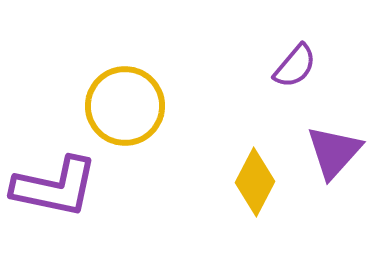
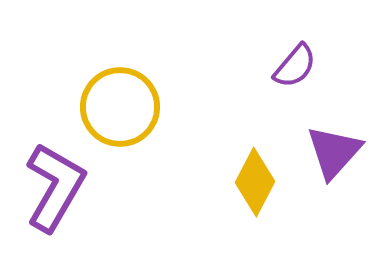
yellow circle: moved 5 px left, 1 px down
purple L-shape: rotated 72 degrees counterclockwise
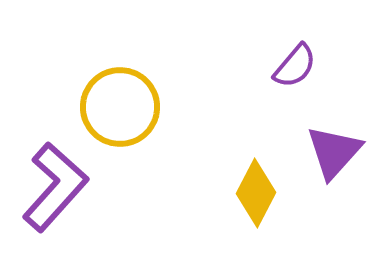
yellow diamond: moved 1 px right, 11 px down
purple L-shape: rotated 12 degrees clockwise
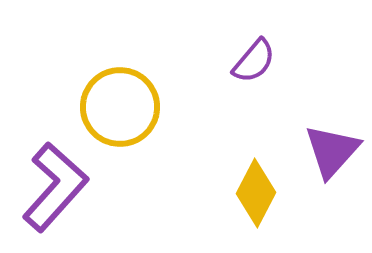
purple semicircle: moved 41 px left, 5 px up
purple triangle: moved 2 px left, 1 px up
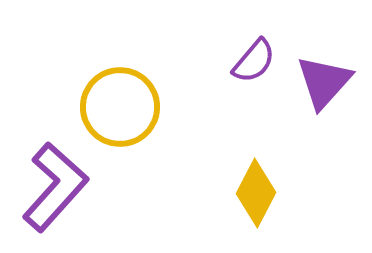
purple triangle: moved 8 px left, 69 px up
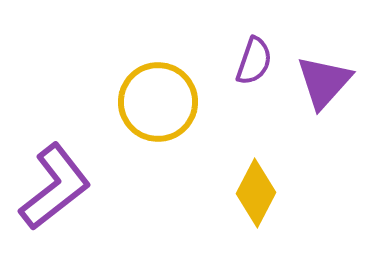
purple semicircle: rotated 21 degrees counterclockwise
yellow circle: moved 38 px right, 5 px up
purple L-shape: rotated 10 degrees clockwise
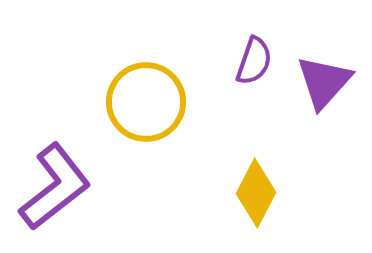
yellow circle: moved 12 px left
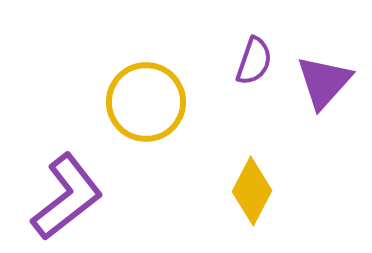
purple L-shape: moved 12 px right, 10 px down
yellow diamond: moved 4 px left, 2 px up
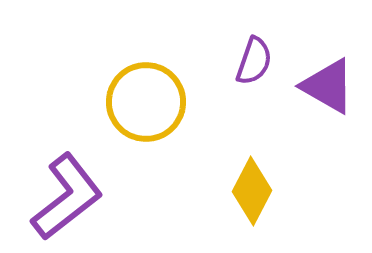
purple triangle: moved 4 px right, 4 px down; rotated 42 degrees counterclockwise
